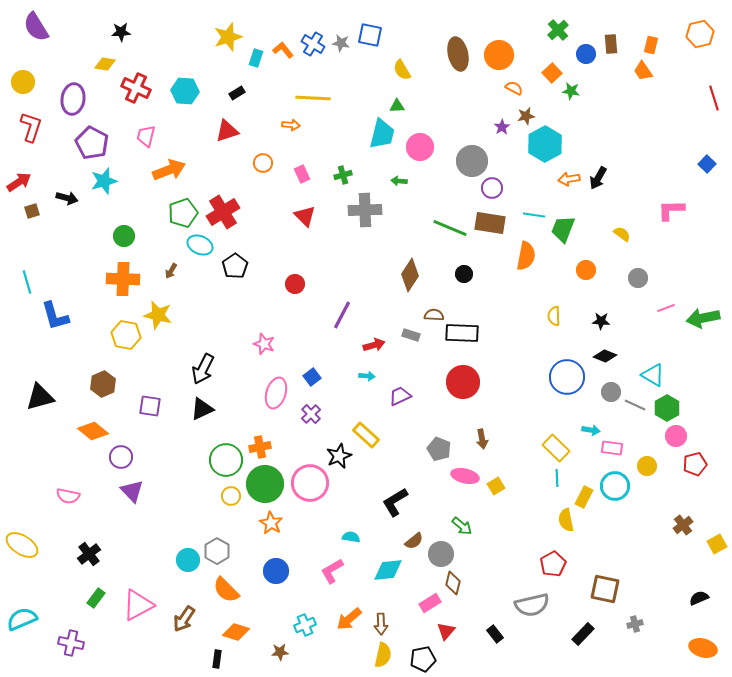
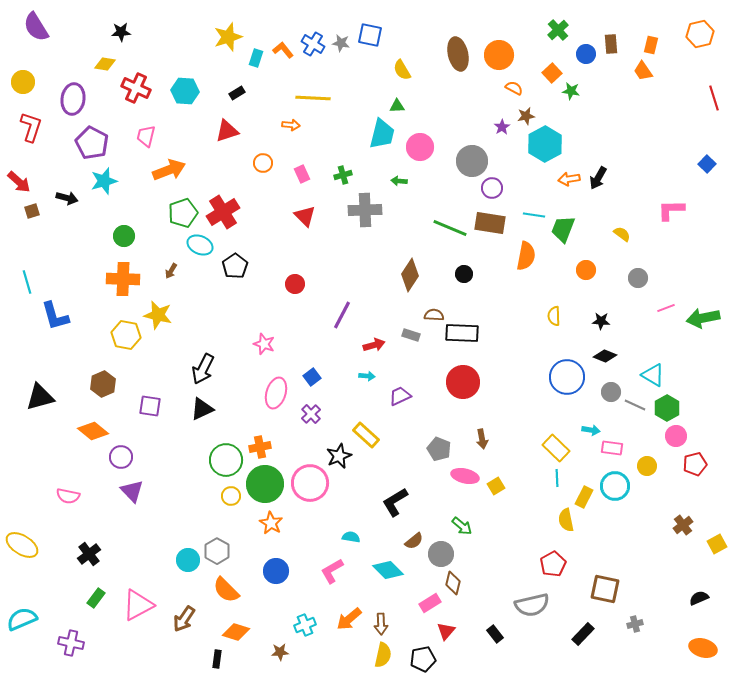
red arrow at (19, 182): rotated 75 degrees clockwise
cyan diamond at (388, 570): rotated 52 degrees clockwise
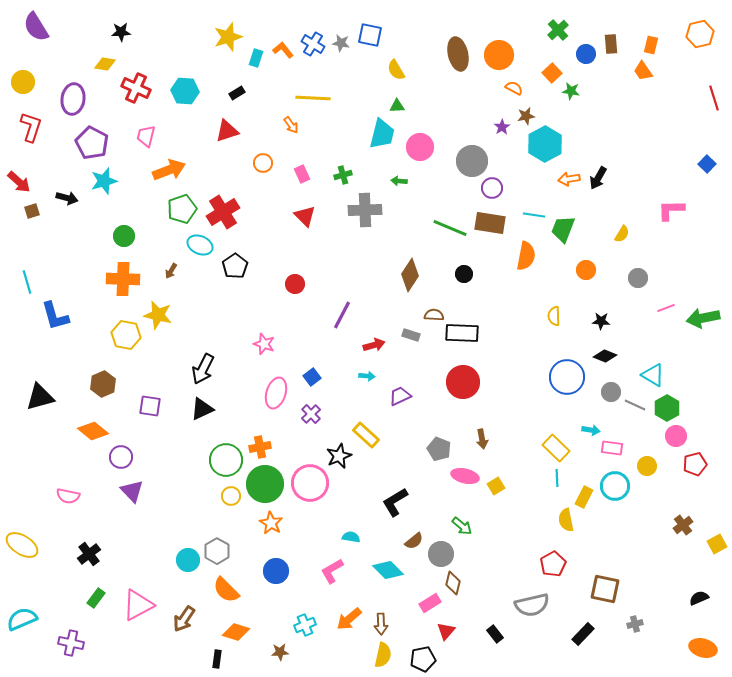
yellow semicircle at (402, 70): moved 6 px left
orange arrow at (291, 125): rotated 48 degrees clockwise
green pentagon at (183, 213): moved 1 px left, 4 px up
yellow semicircle at (622, 234): rotated 84 degrees clockwise
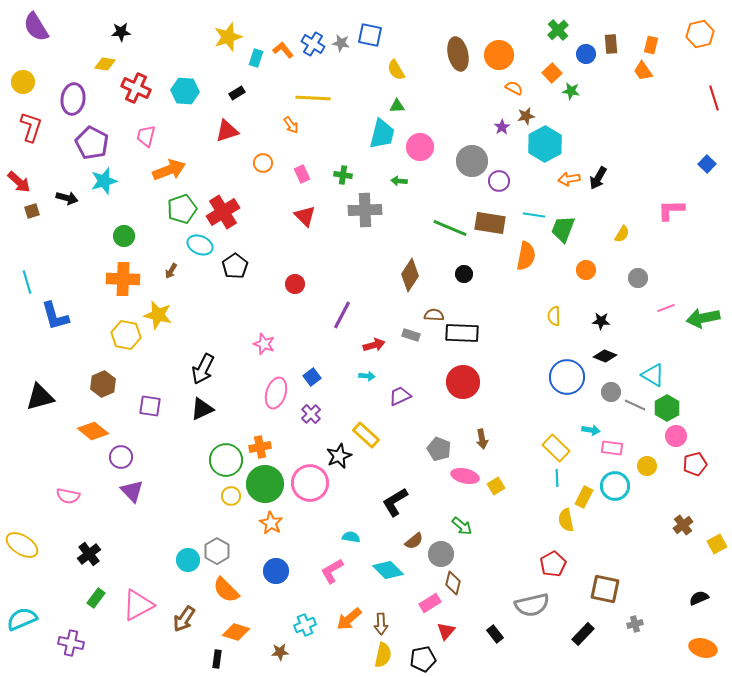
green cross at (343, 175): rotated 24 degrees clockwise
purple circle at (492, 188): moved 7 px right, 7 px up
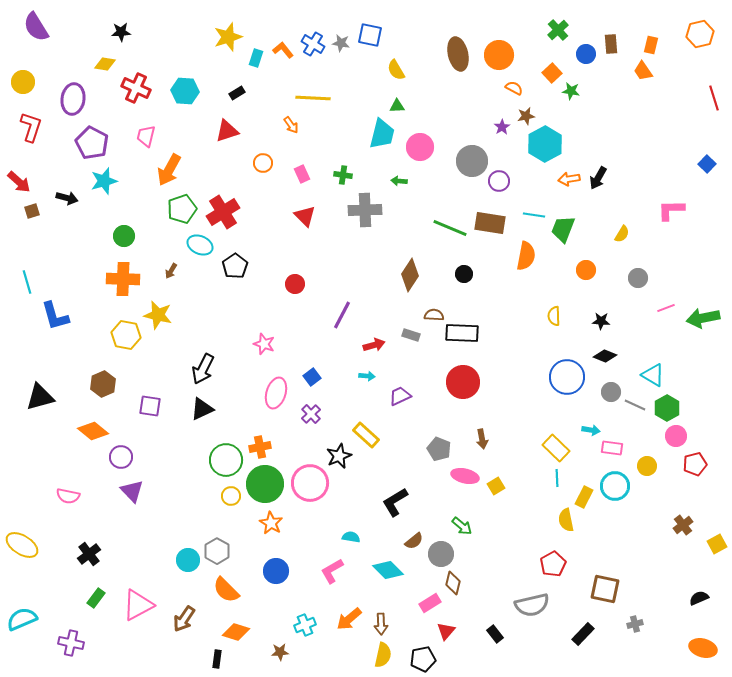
orange arrow at (169, 170): rotated 140 degrees clockwise
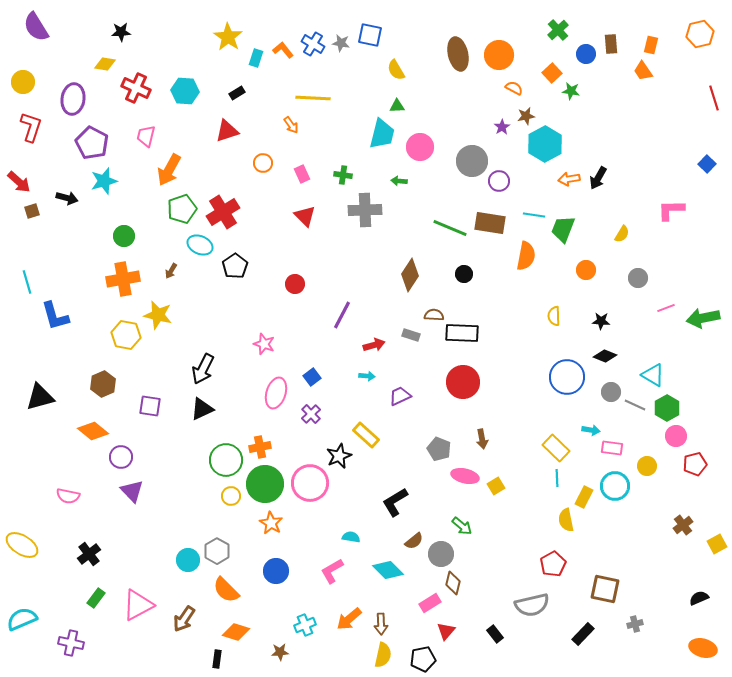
yellow star at (228, 37): rotated 20 degrees counterclockwise
orange cross at (123, 279): rotated 12 degrees counterclockwise
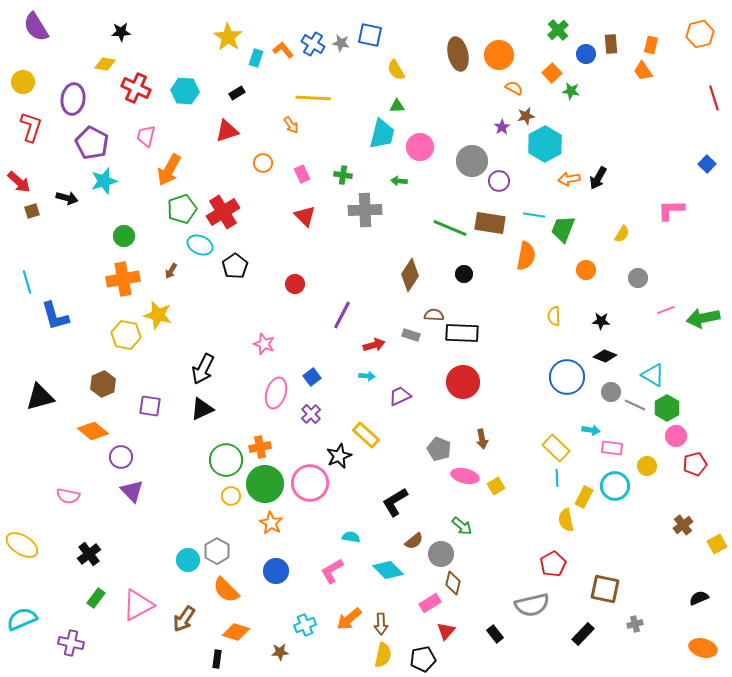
pink line at (666, 308): moved 2 px down
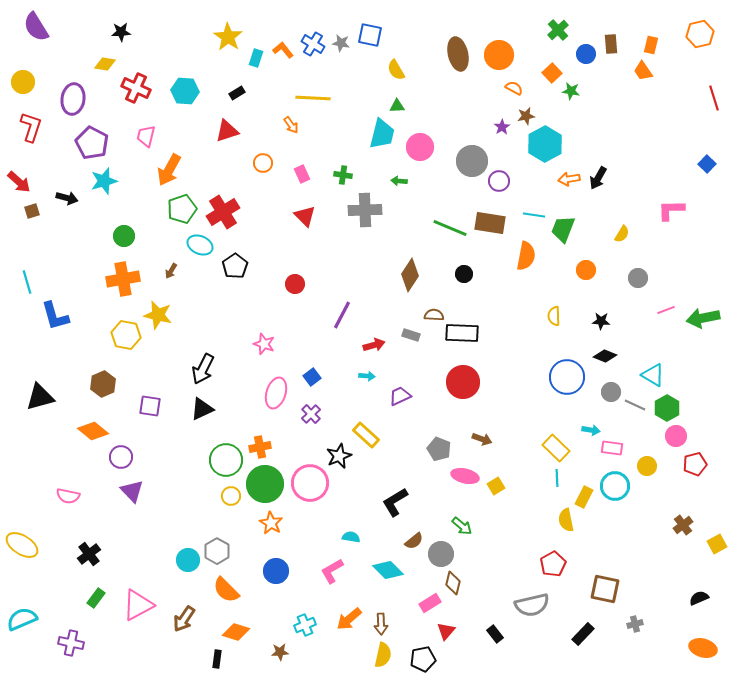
brown arrow at (482, 439): rotated 60 degrees counterclockwise
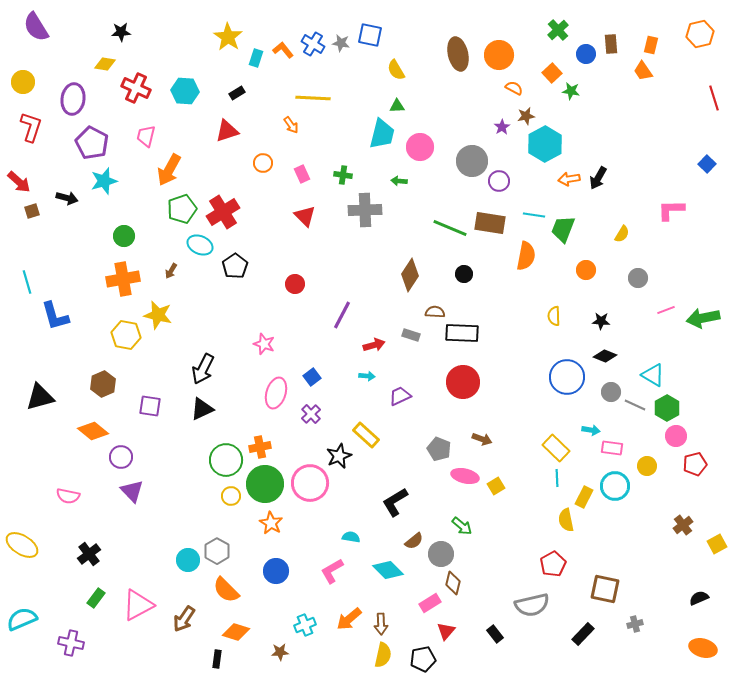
brown semicircle at (434, 315): moved 1 px right, 3 px up
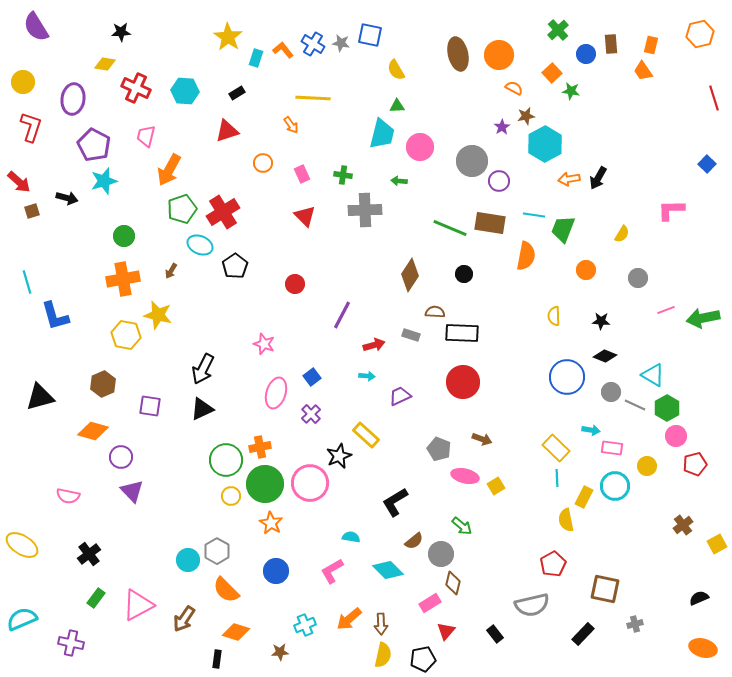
purple pentagon at (92, 143): moved 2 px right, 2 px down
orange diamond at (93, 431): rotated 24 degrees counterclockwise
